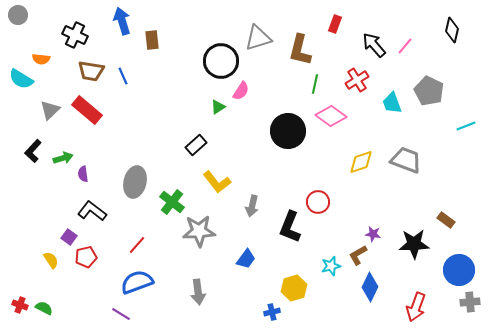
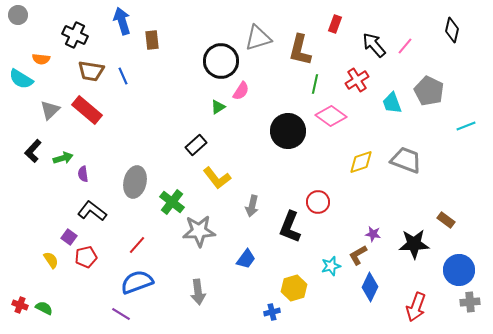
yellow L-shape at (217, 182): moved 4 px up
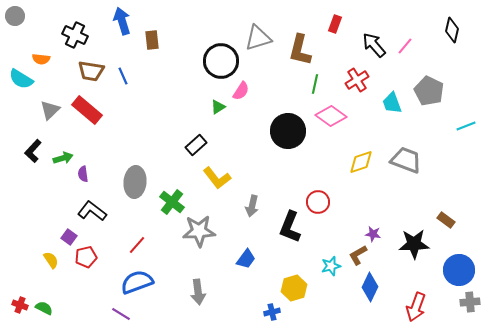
gray circle at (18, 15): moved 3 px left, 1 px down
gray ellipse at (135, 182): rotated 8 degrees counterclockwise
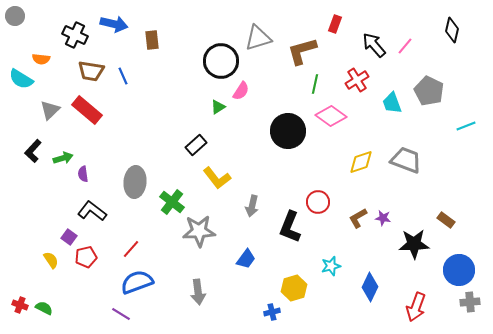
blue arrow at (122, 21): moved 8 px left, 3 px down; rotated 120 degrees clockwise
brown L-shape at (300, 50): moved 2 px right, 1 px down; rotated 60 degrees clockwise
purple star at (373, 234): moved 10 px right, 16 px up
red line at (137, 245): moved 6 px left, 4 px down
brown L-shape at (358, 255): moved 37 px up
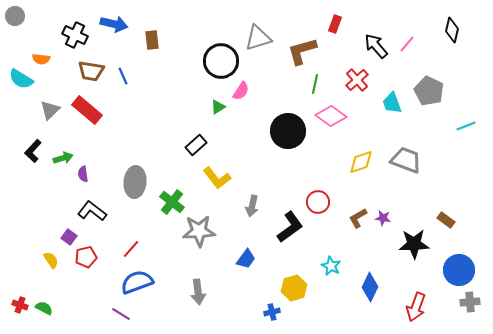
black arrow at (374, 45): moved 2 px right, 1 px down
pink line at (405, 46): moved 2 px right, 2 px up
red cross at (357, 80): rotated 10 degrees counterclockwise
black L-shape at (290, 227): rotated 148 degrees counterclockwise
cyan star at (331, 266): rotated 30 degrees counterclockwise
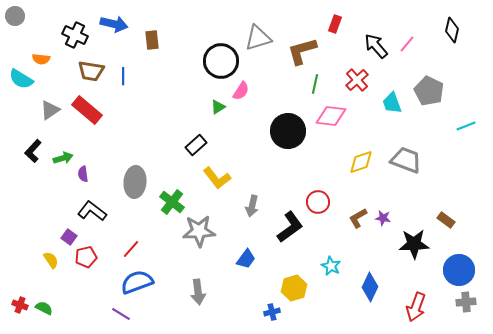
blue line at (123, 76): rotated 24 degrees clockwise
gray triangle at (50, 110): rotated 10 degrees clockwise
pink diamond at (331, 116): rotated 28 degrees counterclockwise
gray cross at (470, 302): moved 4 px left
